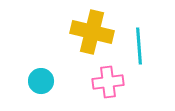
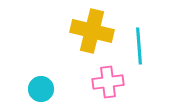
yellow cross: moved 1 px up
cyan circle: moved 8 px down
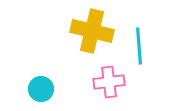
pink cross: moved 1 px right
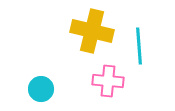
pink cross: moved 1 px left, 1 px up; rotated 12 degrees clockwise
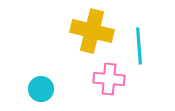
pink cross: moved 1 px right, 2 px up
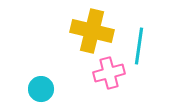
cyan line: rotated 12 degrees clockwise
pink cross: moved 6 px up; rotated 20 degrees counterclockwise
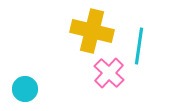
pink cross: rotated 32 degrees counterclockwise
cyan circle: moved 16 px left
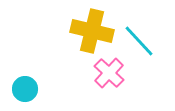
cyan line: moved 5 px up; rotated 51 degrees counterclockwise
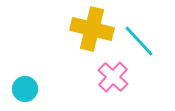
yellow cross: moved 2 px up
pink cross: moved 4 px right, 4 px down
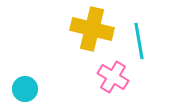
cyan line: rotated 33 degrees clockwise
pink cross: rotated 12 degrees counterclockwise
